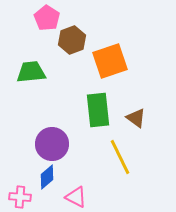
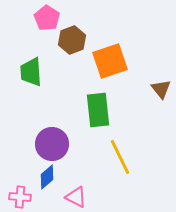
green trapezoid: rotated 88 degrees counterclockwise
brown triangle: moved 25 px right, 29 px up; rotated 15 degrees clockwise
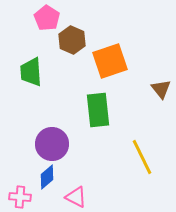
brown hexagon: rotated 16 degrees counterclockwise
yellow line: moved 22 px right
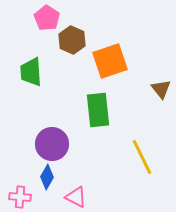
blue diamond: rotated 20 degrees counterclockwise
